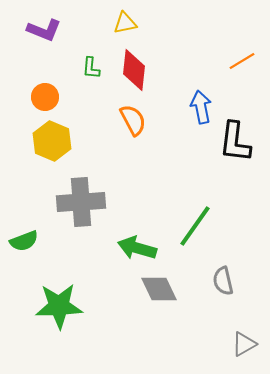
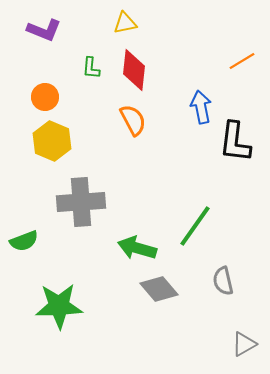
gray diamond: rotated 15 degrees counterclockwise
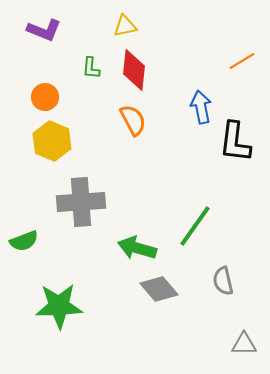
yellow triangle: moved 3 px down
gray triangle: rotated 28 degrees clockwise
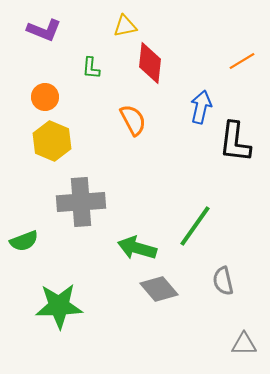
red diamond: moved 16 px right, 7 px up
blue arrow: rotated 24 degrees clockwise
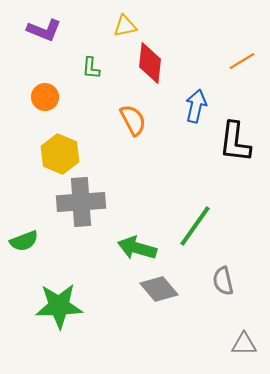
blue arrow: moved 5 px left, 1 px up
yellow hexagon: moved 8 px right, 13 px down
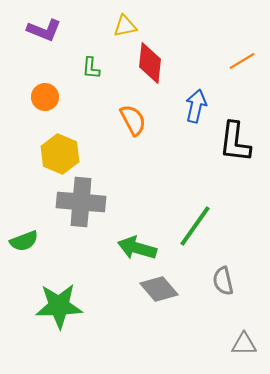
gray cross: rotated 9 degrees clockwise
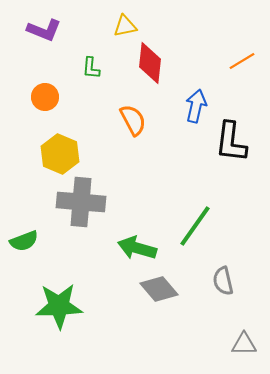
black L-shape: moved 4 px left
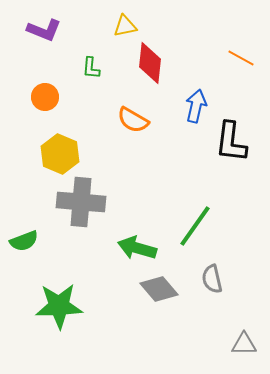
orange line: moved 1 px left, 3 px up; rotated 60 degrees clockwise
orange semicircle: rotated 148 degrees clockwise
gray semicircle: moved 11 px left, 2 px up
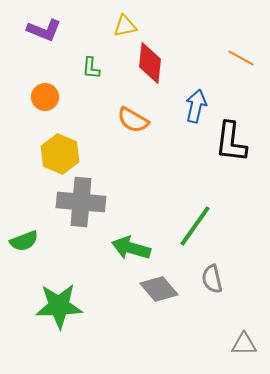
green arrow: moved 6 px left
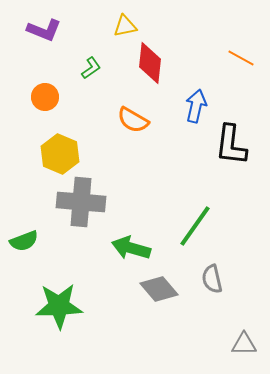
green L-shape: rotated 130 degrees counterclockwise
black L-shape: moved 3 px down
